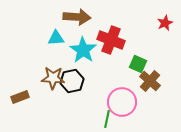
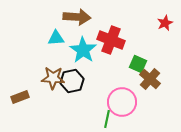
brown cross: moved 2 px up
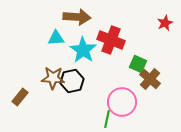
brown rectangle: rotated 30 degrees counterclockwise
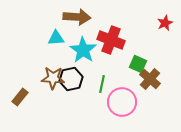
black hexagon: moved 1 px left, 2 px up
green line: moved 5 px left, 35 px up
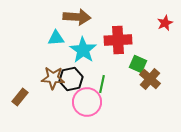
red cross: moved 7 px right; rotated 24 degrees counterclockwise
pink circle: moved 35 px left
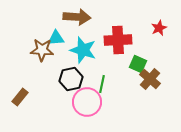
red star: moved 6 px left, 5 px down
cyan star: rotated 16 degrees counterclockwise
brown star: moved 11 px left, 28 px up
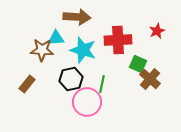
red star: moved 2 px left, 3 px down
brown rectangle: moved 7 px right, 13 px up
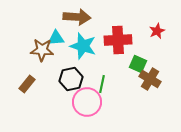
cyan star: moved 4 px up
brown cross: rotated 10 degrees counterclockwise
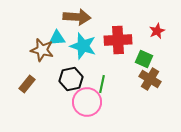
cyan triangle: moved 1 px right
brown star: rotated 10 degrees clockwise
green square: moved 6 px right, 5 px up
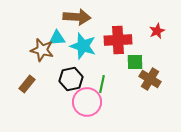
green square: moved 9 px left, 3 px down; rotated 24 degrees counterclockwise
